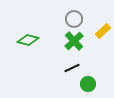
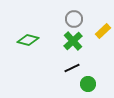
green cross: moved 1 px left
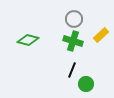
yellow rectangle: moved 2 px left, 4 px down
green cross: rotated 30 degrees counterclockwise
black line: moved 2 px down; rotated 42 degrees counterclockwise
green circle: moved 2 px left
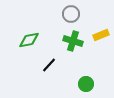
gray circle: moved 3 px left, 5 px up
yellow rectangle: rotated 21 degrees clockwise
green diamond: moved 1 px right; rotated 25 degrees counterclockwise
black line: moved 23 px left, 5 px up; rotated 21 degrees clockwise
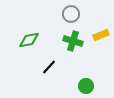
black line: moved 2 px down
green circle: moved 2 px down
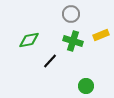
black line: moved 1 px right, 6 px up
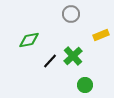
green cross: moved 15 px down; rotated 30 degrees clockwise
green circle: moved 1 px left, 1 px up
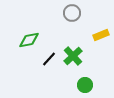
gray circle: moved 1 px right, 1 px up
black line: moved 1 px left, 2 px up
